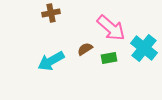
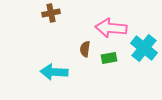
pink arrow: rotated 144 degrees clockwise
brown semicircle: rotated 49 degrees counterclockwise
cyan arrow: moved 3 px right, 11 px down; rotated 32 degrees clockwise
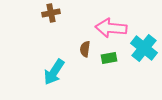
cyan arrow: rotated 60 degrees counterclockwise
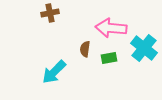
brown cross: moved 1 px left
cyan arrow: rotated 12 degrees clockwise
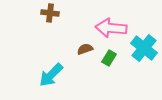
brown cross: rotated 18 degrees clockwise
brown semicircle: rotated 63 degrees clockwise
green rectangle: rotated 49 degrees counterclockwise
cyan arrow: moved 3 px left, 3 px down
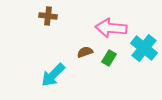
brown cross: moved 2 px left, 3 px down
brown semicircle: moved 3 px down
cyan arrow: moved 2 px right
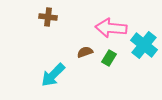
brown cross: moved 1 px down
cyan cross: moved 3 px up
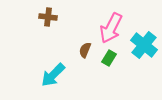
pink arrow: rotated 68 degrees counterclockwise
brown semicircle: moved 2 px up; rotated 49 degrees counterclockwise
